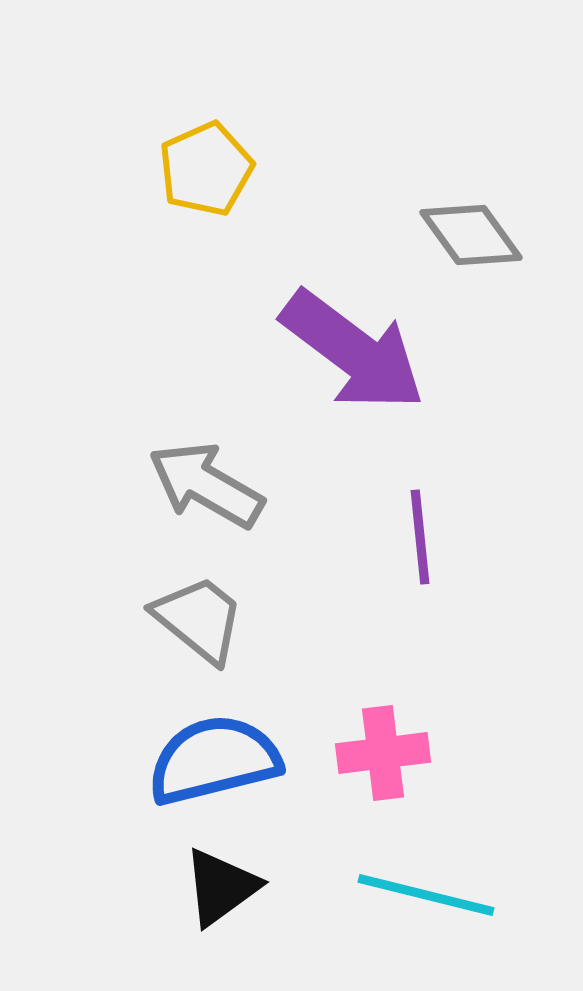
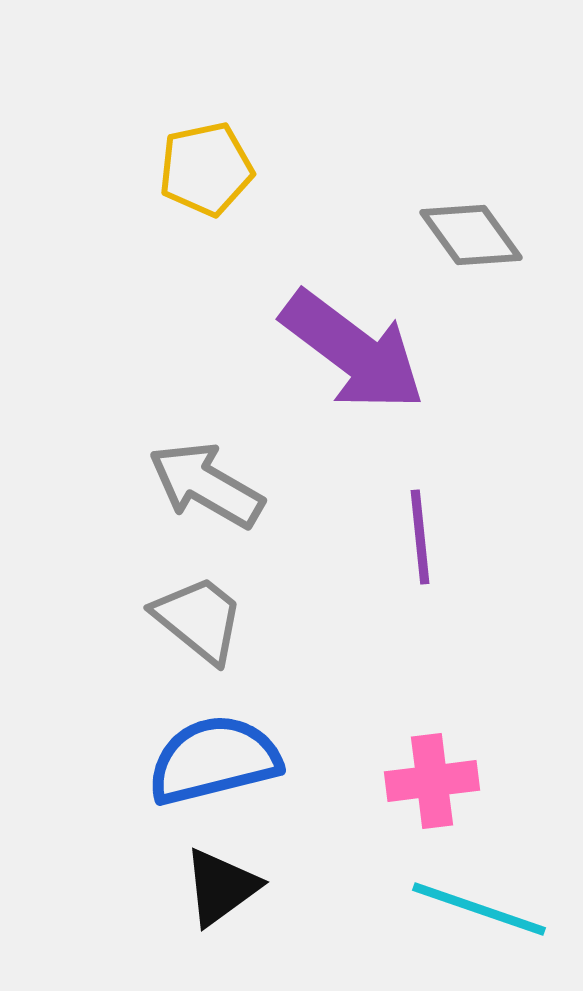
yellow pentagon: rotated 12 degrees clockwise
pink cross: moved 49 px right, 28 px down
cyan line: moved 53 px right, 14 px down; rotated 5 degrees clockwise
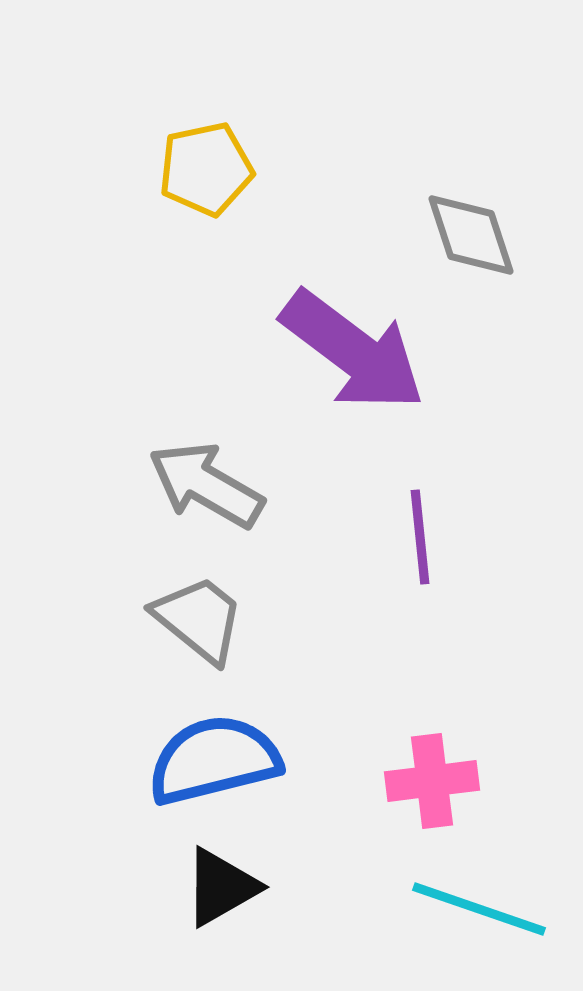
gray diamond: rotated 18 degrees clockwise
black triangle: rotated 6 degrees clockwise
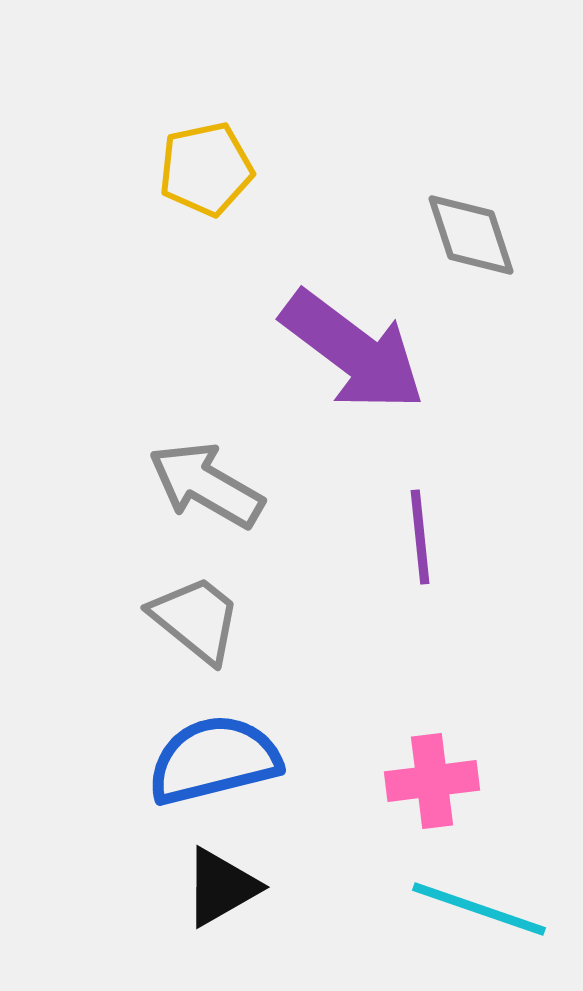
gray trapezoid: moved 3 px left
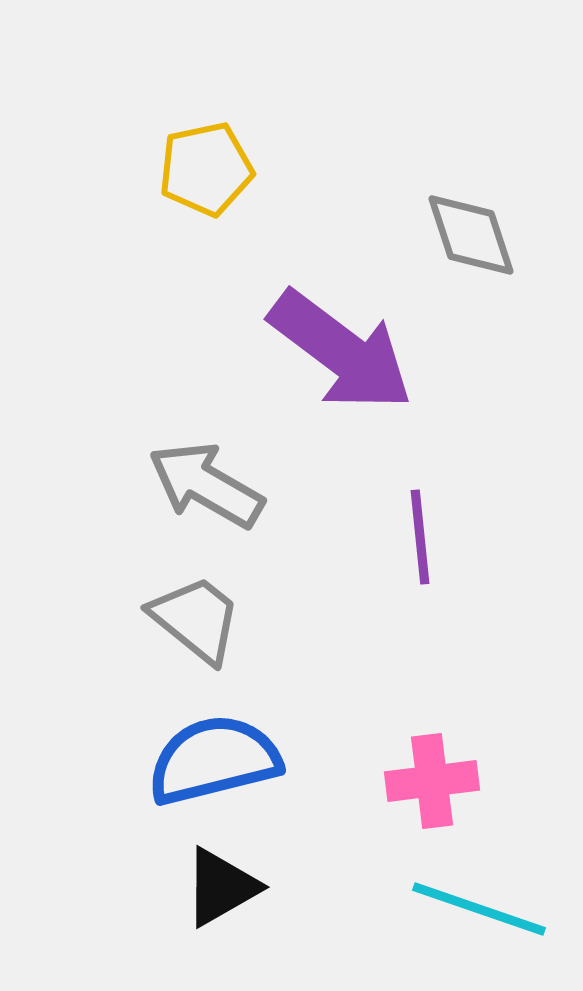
purple arrow: moved 12 px left
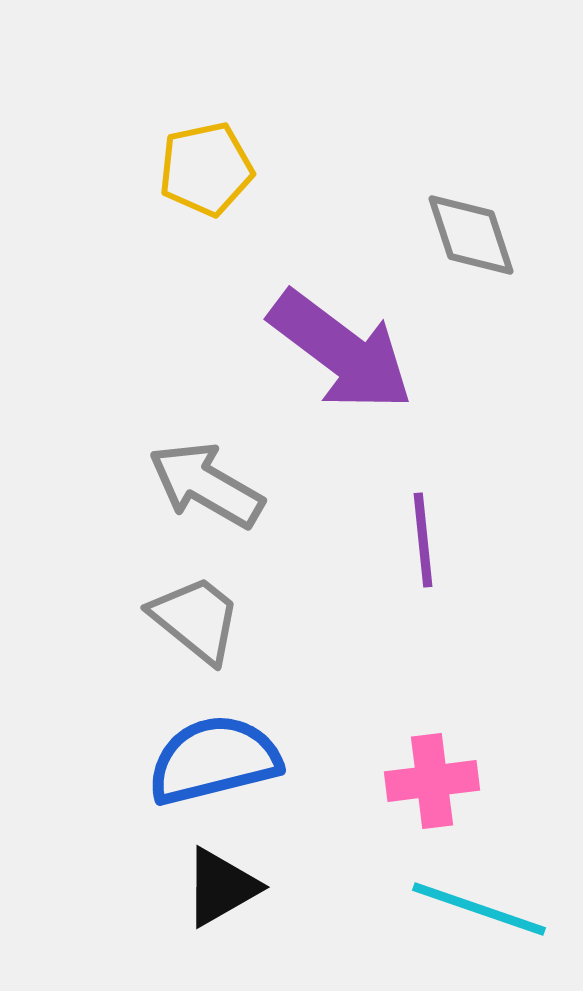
purple line: moved 3 px right, 3 px down
